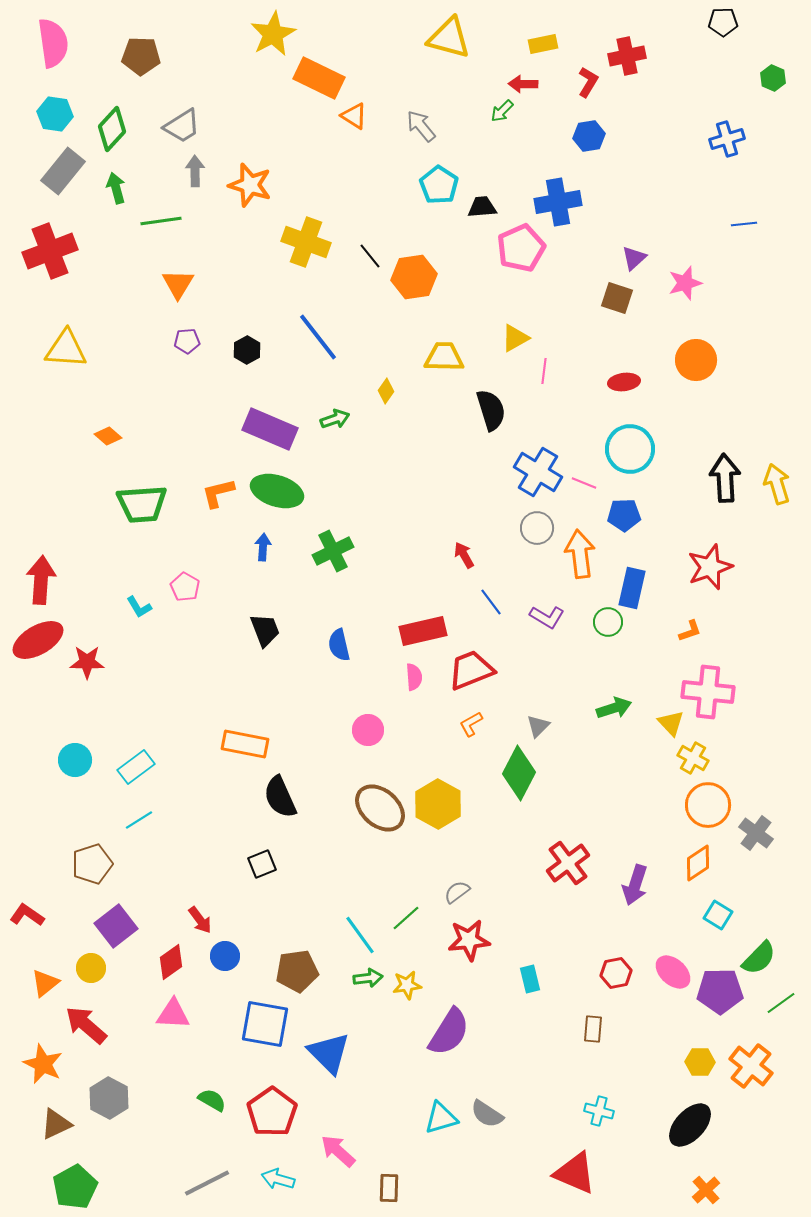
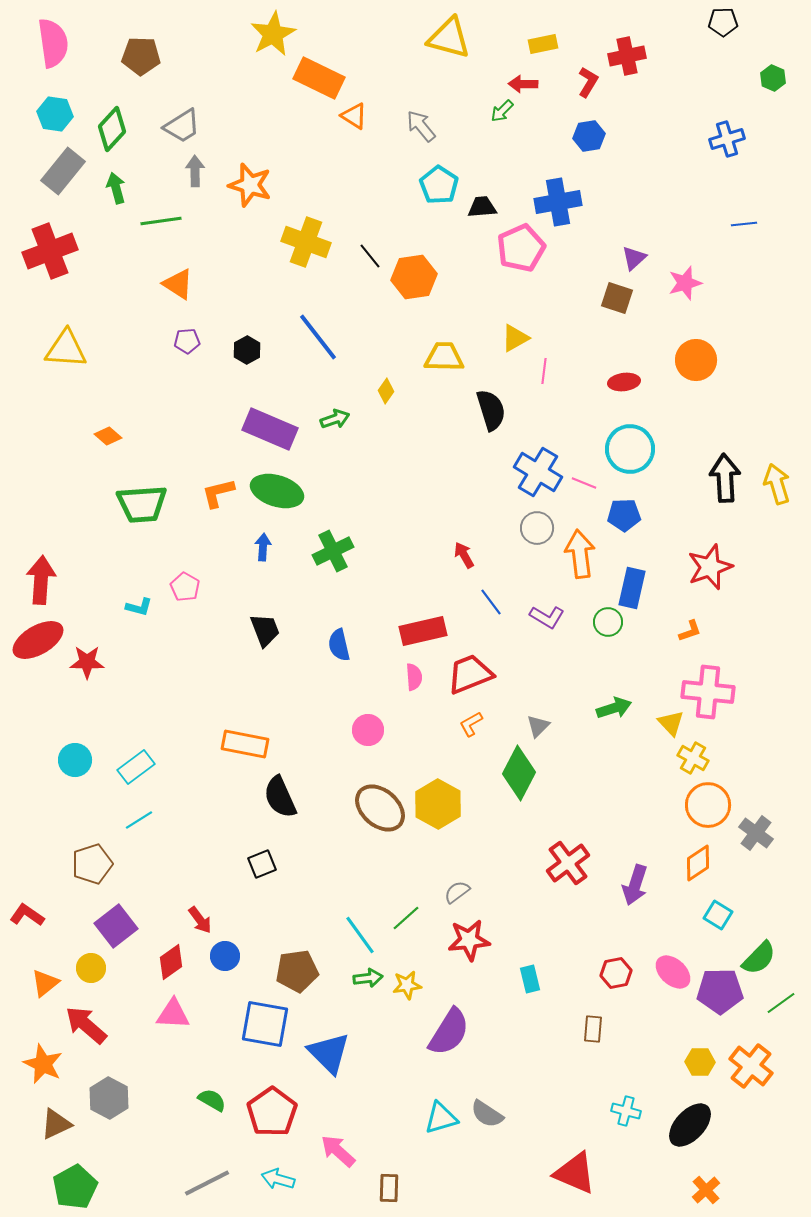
orange triangle at (178, 284): rotated 28 degrees counterclockwise
cyan L-shape at (139, 607): rotated 44 degrees counterclockwise
red trapezoid at (471, 670): moved 1 px left, 4 px down
cyan cross at (599, 1111): moved 27 px right
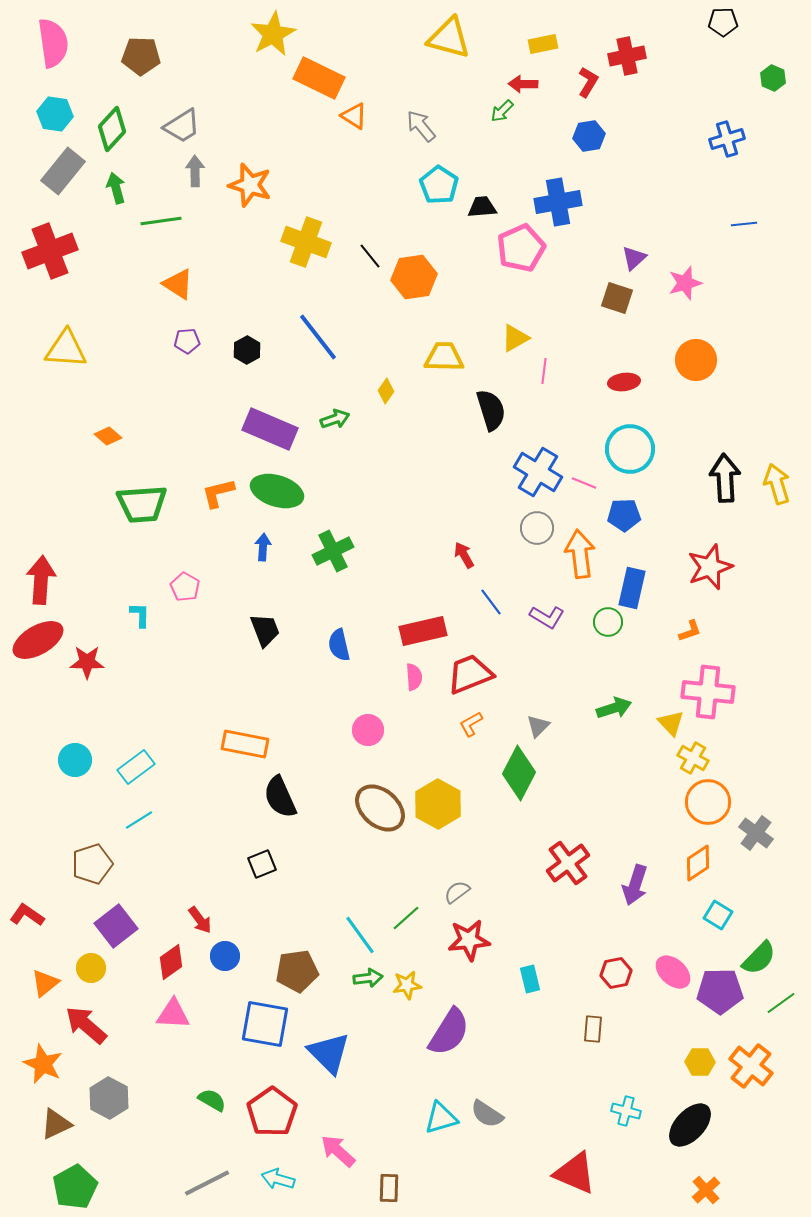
cyan L-shape at (139, 607): moved 1 px right, 8 px down; rotated 104 degrees counterclockwise
orange circle at (708, 805): moved 3 px up
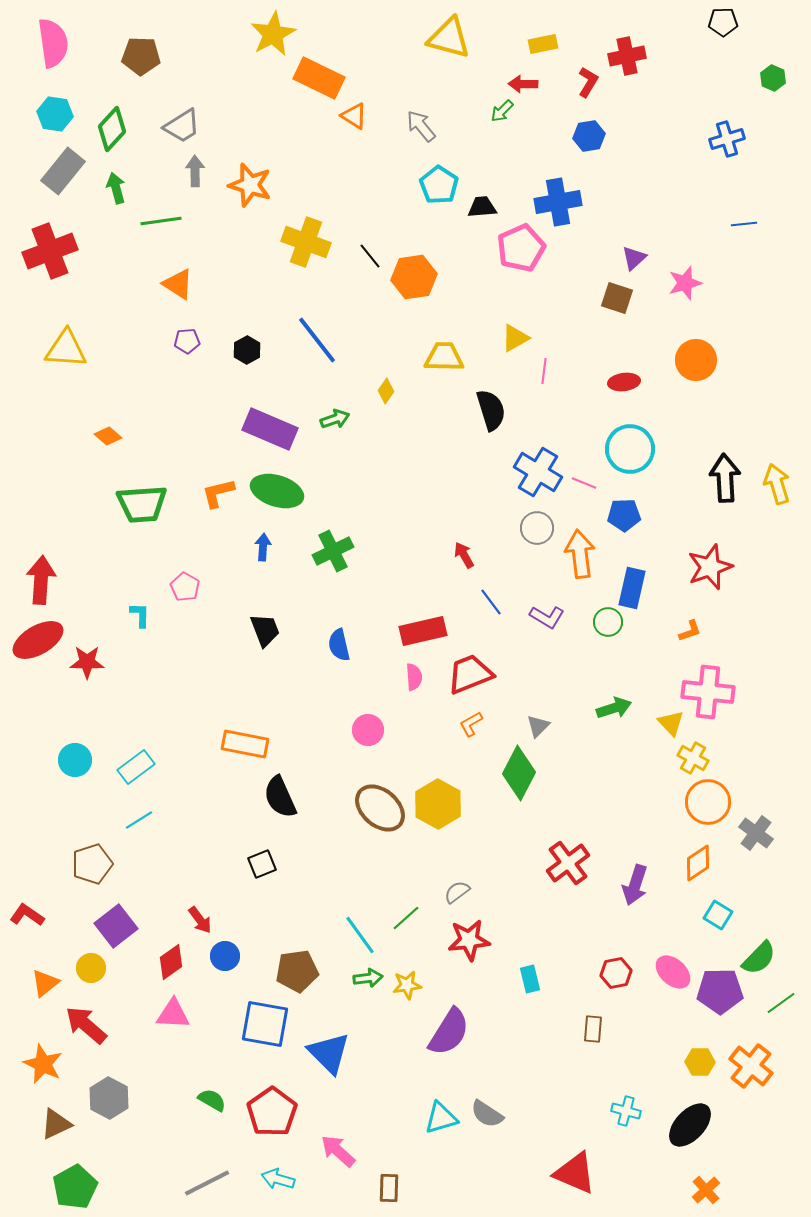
blue line at (318, 337): moved 1 px left, 3 px down
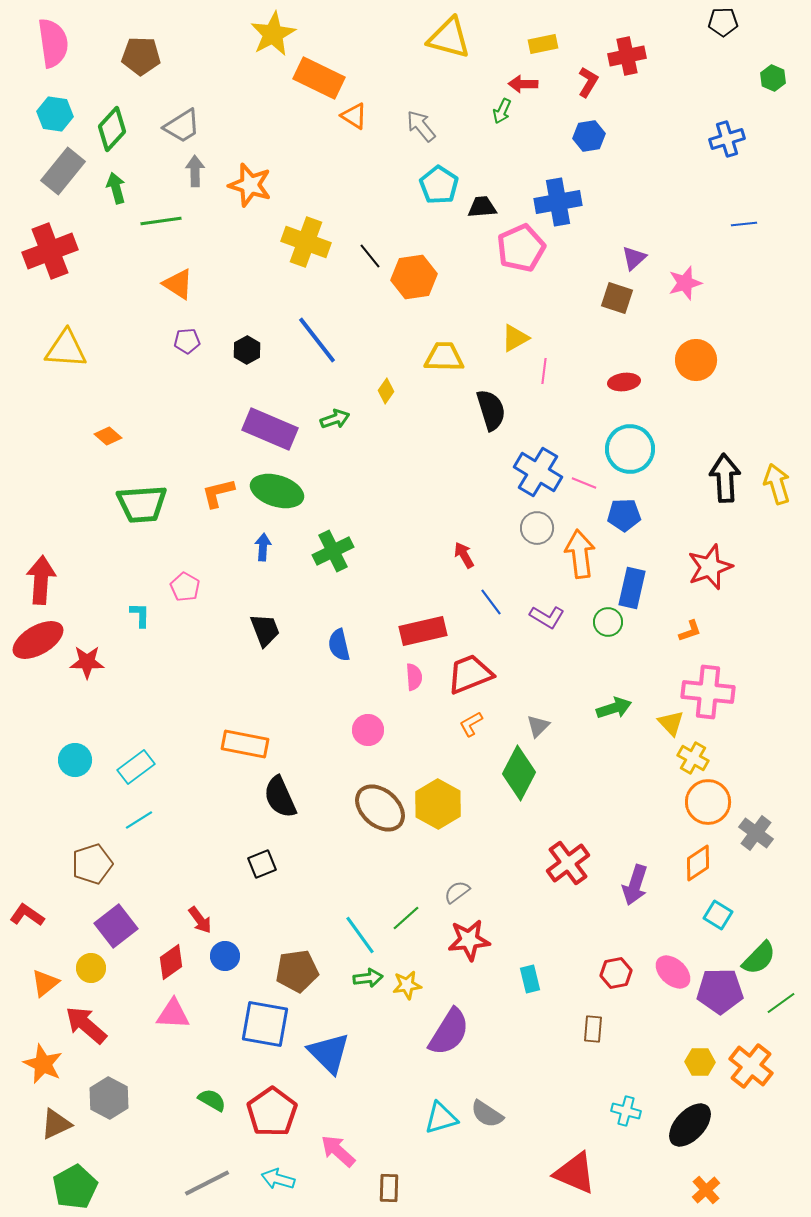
green arrow at (502, 111): rotated 20 degrees counterclockwise
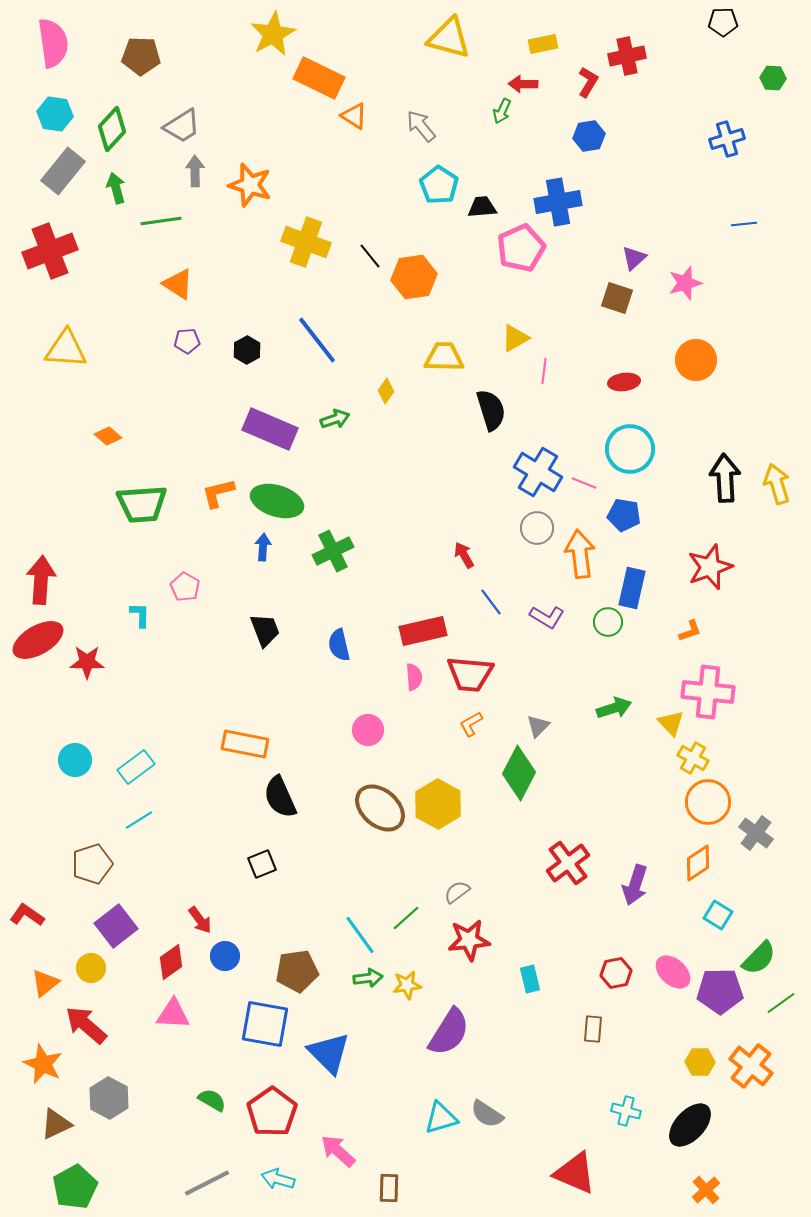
green hexagon at (773, 78): rotated 20 degrees counterclockwise
green ellipse at (277, 491): moved 10 px down
blue pentagon at (624, 515): rotated 12 degrees clockwise
red trapezoid at (470, 674): rotated 153 degrees counterclockwise
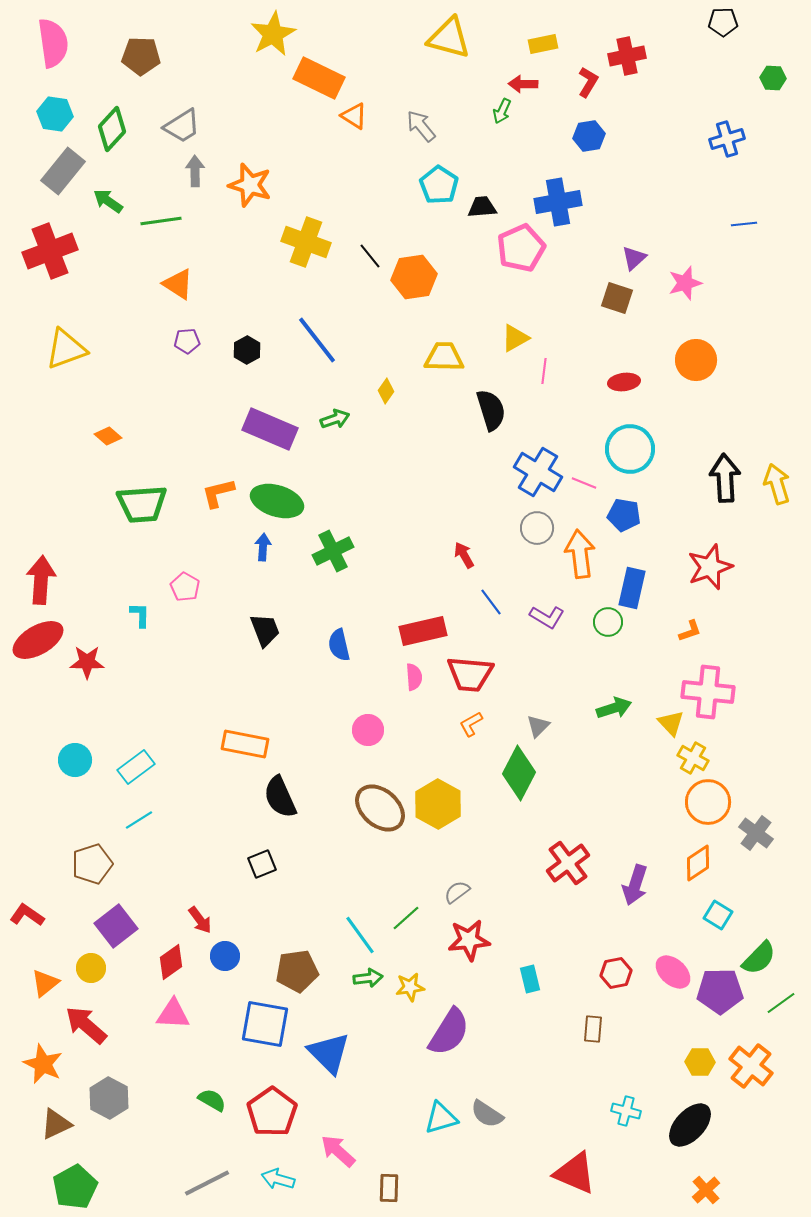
green arrow at (116, 188): moved 8 px left, 13 px down; rotated 40 degrees counterclockwise
yellow triangle at (66, 349): rotated 24 degrees counterclockwise
yellow star at (407, 985): moved 3 px right, 2 px down
